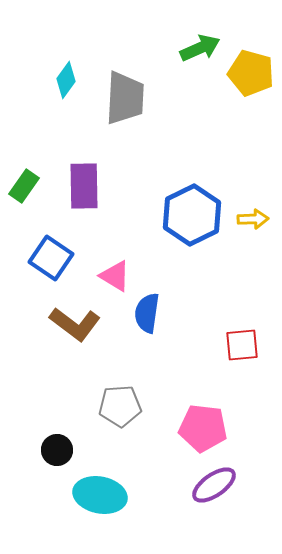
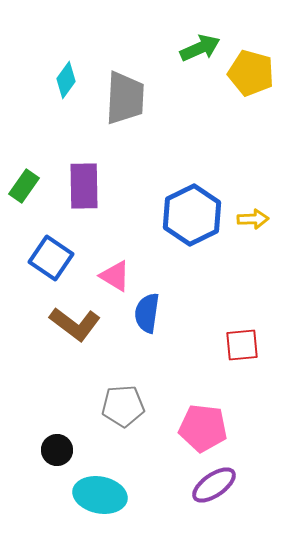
gray pentagon: moved 3 px right
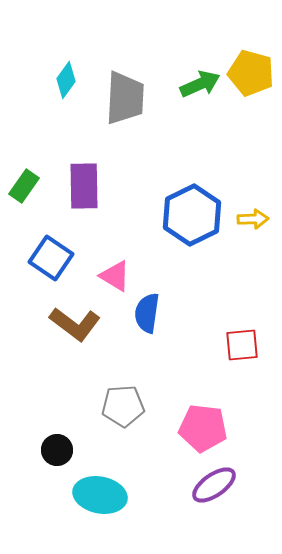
green arrow: moved 36 px down
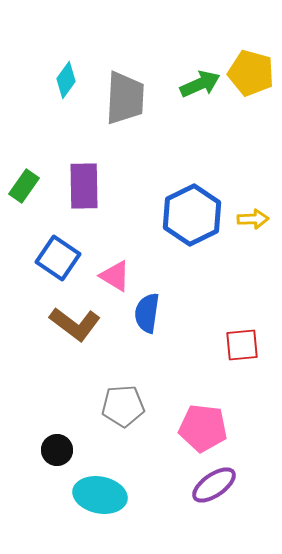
blue square: moved 7 px right
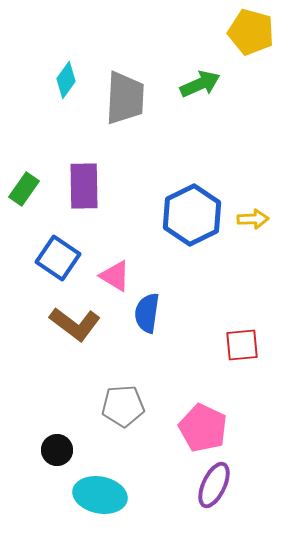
yellow pentagon: moved 41 px up
green rectangle: moved 3 px down
pink pentagon: rotated 18 degrees clockwise
purple ellipse: rotated 30 degrees counterclockwise
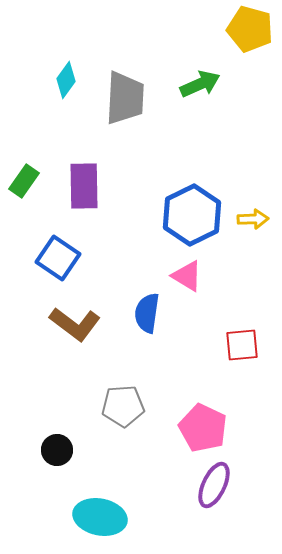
yellow pentagon: moved 1 px left, 3 px up
green rectangle: moved 8 px up
pink triangle: moved 72 px right
cyan ellipse: moved 22 px down
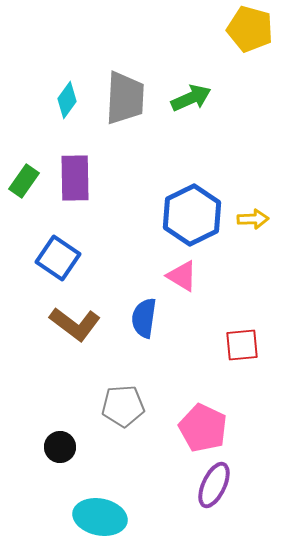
cyan diamond: moved 1 px right, 20 px down
green arrow: moved 9 px left, 14 px down
purple rectangle: moved 9 px left, 8 px up
pink triangle: moved 5 px left
blue semicircle: moved 3 px left, 5 px down
black circle: moved 3 px right, 3 px up
